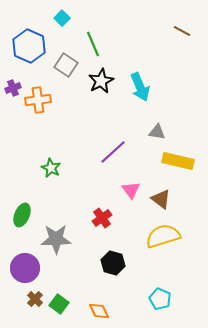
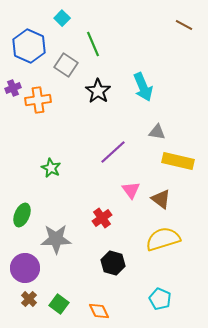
brown line: moved 2 px right, 6 px up
black star: moved 3 px left, 10 px down; rotated 10 degrees counterclockwise
cyan arrow: moved 3 px right
yellow semicircle: moved 3 px down
brown cross: moved 6 px left
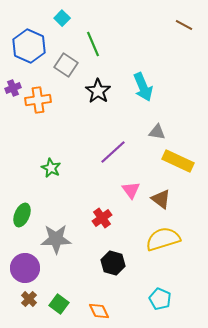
yellow rectangle: rotated 12 degrees clockwise
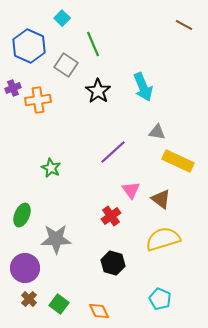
red cross: moved 9 px right, 2 px up
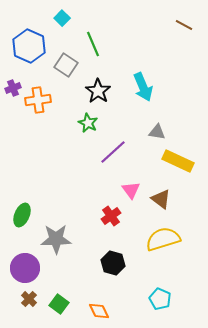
green star: moved 37 px right, 45 px up
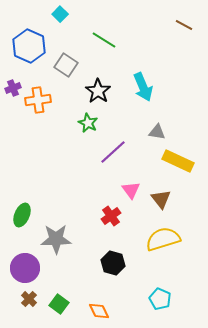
cyan square: moved 2 px left, 4 px up
green line: moved 11 px right, 4 px up; rotated 35 degrees counterclockwise
brown triangle: rotated 15 degrees clockwise
